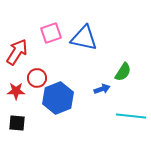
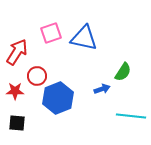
red circle: moved 2 px up
red star: moved 1 px left
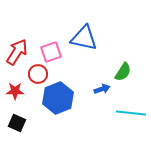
pink square: moved 19 px down
red circle: moved 1 px right, 2 px up
cyan line: moved 3 px up
black square: rotated 18 degrees clockwise
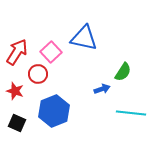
pink square: rotated 25 degrees counterclockwise
red star: rotated 18 degrees clockwise
blue hexagon: moved 4 px left, 13 px down
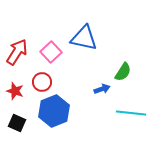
red circle: moved 4 px right, 8 px down
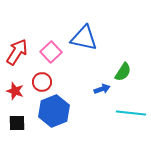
black square: rotated 24 degrees counterclockwise
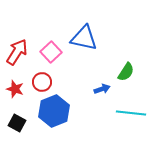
green semicircle: moved 3 px right
red star: moved 2 px up
black square: rotated 30 degrees clockwise
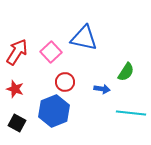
red circle: moved 23 px right
blue arrow: rotated 28 degrees clockwise
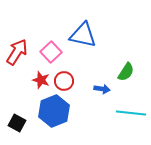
blue triangle: moved 1 px left, 3 px up
red circle: moved 1 px left, 1 px up
red star: moved 26 px right, 9 px up
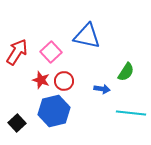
blue triangle: moved 4 px right, 1 px down
blue hexagon: rotated 8 degrees clockwise
black square: rotated 18 degrees clockwise
